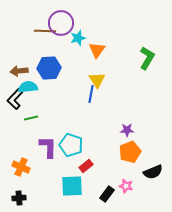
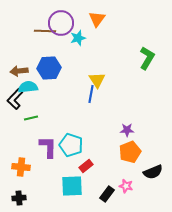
orange triangle: moved 31 px up
orange cross: rotated 18 degrees counterclockwise
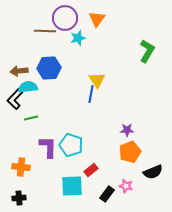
purple circle: moved 4 px right, 5 px up
green L-shape: moved 7 px up
red rectangle: moved 5 px right, 4 px down
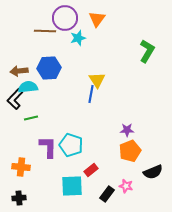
orange pentagon: moved 1 px up
